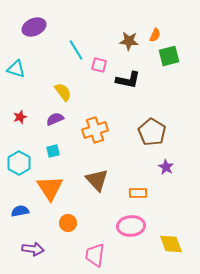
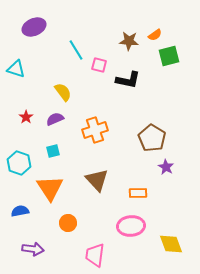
orange semicircle: rotated 32 degrees clockwise
red star: moved 6 px right; rotated 16 degrees counterclockwise
brown pentagon: moved 6 px down
cyan hexagon: rotated 10 degrees counterclockwise
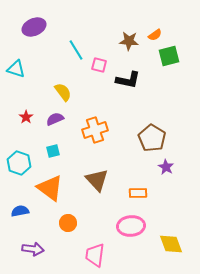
orange triangle: rotated 20 degrees counterclockwise
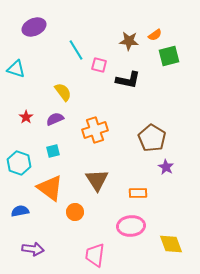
brown triangle: rotated 10 degrees clockwise
orange circle: moved 7 px right, 11 px up
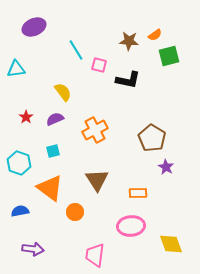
cyan triangle: rotated 24 degrees counterclockwise
orange cross: rotated 10 degrees counterclockwise
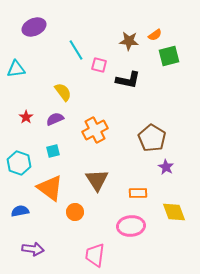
yellow diamond: moved 3 px right, 32 px up
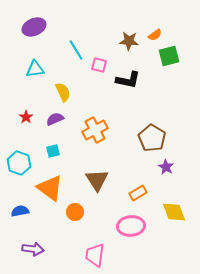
cyan triangle: moved 19 px right
yellow semicircle: rotated 12 degrees clockwise
orange rectangle: rotated 30 degrees counterclockwise
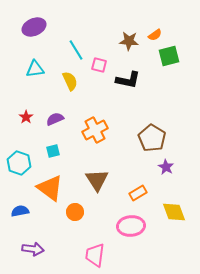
yellow semicircle: moved 7 px right, 11 px up
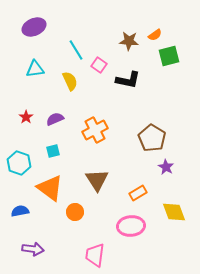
pink square: rotated 21 degrees clockwise
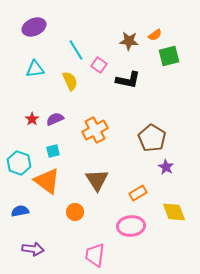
red star: moved 6 px right, 2 px down
orange triangle: moved 3 px left, 7 px up
